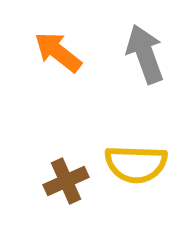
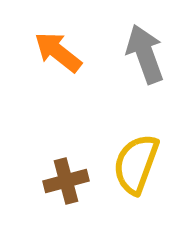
yellow semicircle: rotated 108 degrees clockwise
brown cross: rotated 9 degrees clockwise
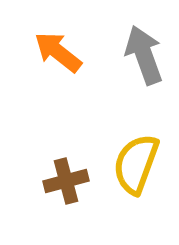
gray arrow: moved 1 px left, 1 px down
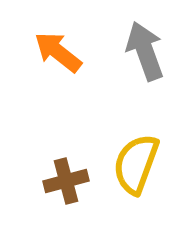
gray arrow: moved 1 px right, 4 px up
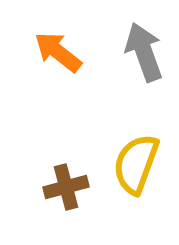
gray arrow: moved 1 px left, 1 px down
brown cross: moved 6 px down
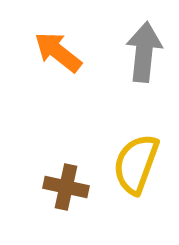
gray arrow: rotated 26 degrees clockwise
brown cross: rotated 27 degrees clockwise
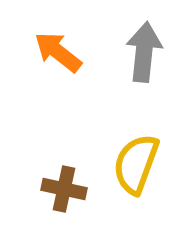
brown cross: moved 2 px left, 2 px down
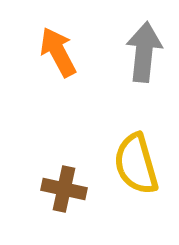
orange arrow: rotated 24 degrees clockwise
yellow semicircle: rotated 36 degrees counterclockwise
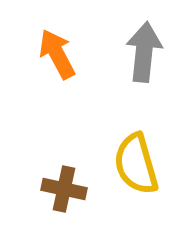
orange arrow: moved 1 px left, 2 px down
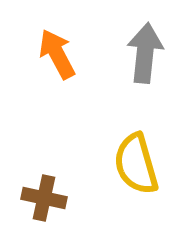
gray arrow: moved 1 px right, 1 px down
brown cross: moved 20 px left, 9 px down
